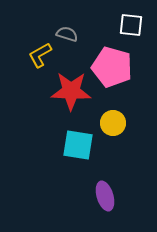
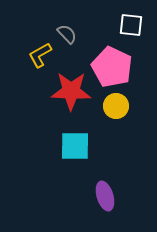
gray semicircle: rotated 30 degrees clockwise
pink pentagon: rotated 9 degrees clockwise
yellow circle: moved 3 px right, 17 px up
cyan square: moved 3 px left, 1 px down; rotated 8 degrees counterclockwise
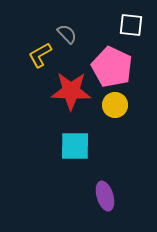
yellow circle: moved 1 px left, 1 px up
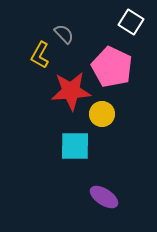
white square: moved 3 px up; rotated 25 degrees clockwise
gray semicircle: moved 3 px left
yellow L-shape: rotated 32 degrees counterclockwise
red star: rotated 6 degrees counterclockwise
yellow circle: moved 13 px left, 9 px down
purple ellipse: moved 1 px left, 1 px down; rotated 40 degrees counterclockwise
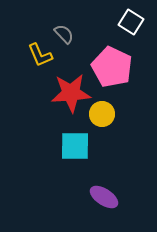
yellow L-shape: rotated 52 degrees counterclockwise
red star: moved 2 px down
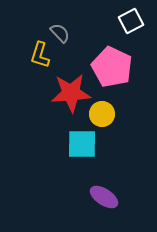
white square: moved 1 px up; rotated 30 degrees clockwise
gray semicircle: moved 4 px left, 1 px up
yellow L-shape: rotated 40 degrees clockwise
cyan square: moved 7 px right, 2 px up
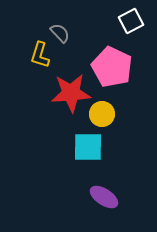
cyan square: moved 6 px right, 3 px down
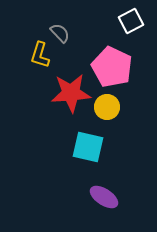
yellow circle: moved 5 px right, 7 px up
cyan square: rotated 12 degrees clockwise
